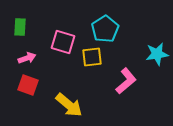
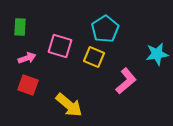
pink square: moved 3 px left, 4 px down
yellow square: moved 2 px right; rotated 30 degrees clockwise
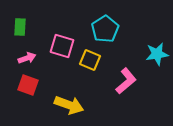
pink square: moved 2 px right
yellow square: moved 4 px left, 3 px down
yellow arrow: rotated 20 degrees counterclockwise
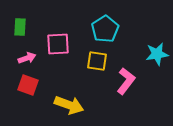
pink square: moved 4 px left, 2 px up; rotated 20 degrees counterclockwise
yellow square: moved 7 px right, 1 px down; rotated 15 degrees counterclockwise
pink L-shape: rotated 12 degrees counterclockwise
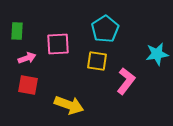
green rectangle: moved 3 px left, 4 px down
red square: rotated 10 degrees counterclockwise
